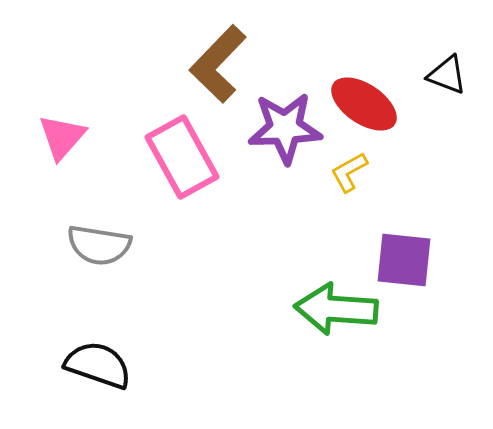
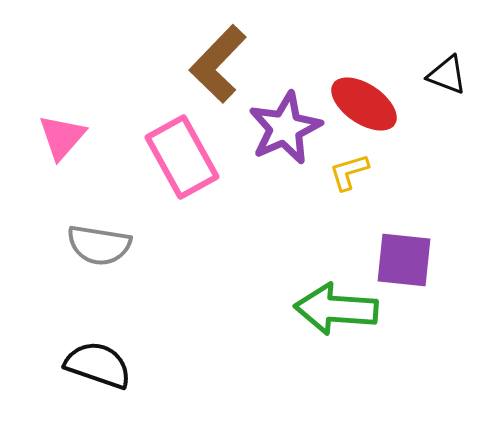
purple star: rotated 22 degrees counterclockwise
yellow L-shape: rotated 12 degrees clockwise
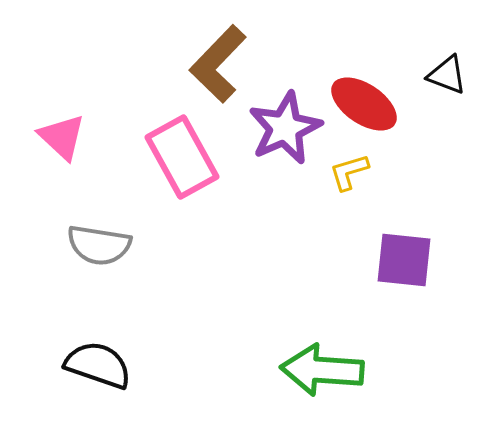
pink triangle: rotated 28 degrees counterclockwise
green arrow: moved 14 px left, 61 px down
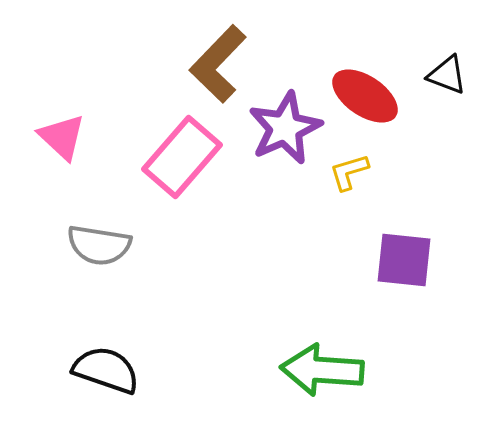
red ellipse: moved 1 px right, 8 px up
pink rectangle: rotated 70 degrees clockwise
black semicircle: moved 8 px right, 5 px down
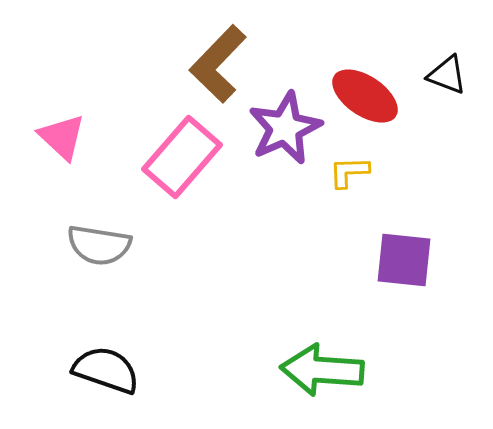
yellow L-shape: rotated 15 degrees clockwise
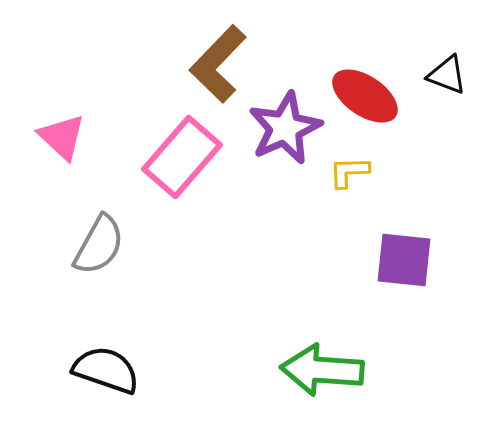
gray semicircle: rotated 70 degrees counterclockwise
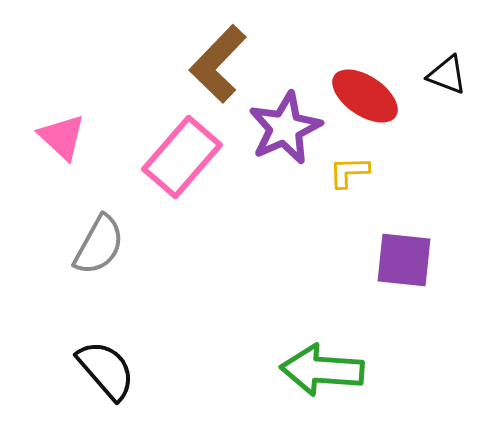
black semicircle: rotated 30 degrees clockwise
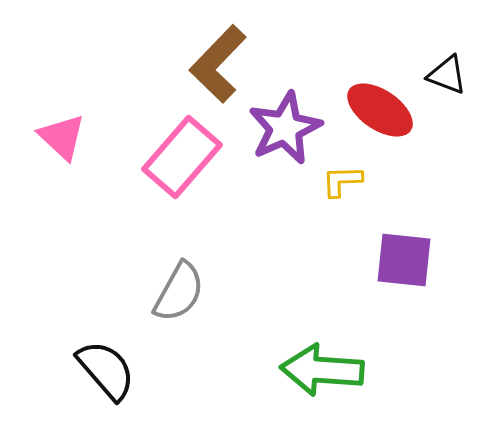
red ellipse: moved 15 px right, 14 px down
yellow L-shape: moved 7 px left, 9 px down
gray semicircle: moved 80 px right, 47 px down
